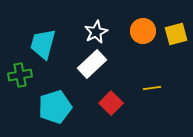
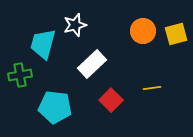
white star: moved 21 px left, 7 px up; rotated 10 degrees clockwise
red square: moved 3 px up
cyan pentagon: rotated 24 degrees clockwise
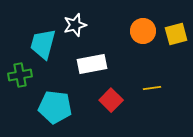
white rectangle: rotated 32 degrees clockwise
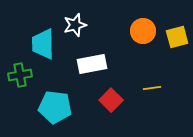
yellow square: moved 1 px right, 3 px down
cyan trapezoid: rotated 16 degrees counterclockwise
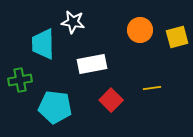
white star: moved 2 px left, 3 px up; rotated 25 degrees clockwise
orange circle: moved 3 px left, 1 px up
green cross: moved 5 px down
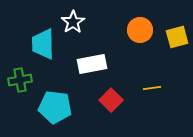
white star: rotated 30 degrees clockwise
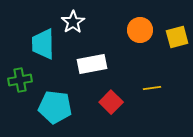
red square: moved 2 px down
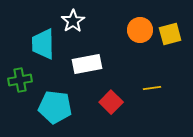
white star: moved 1 px up
yellow square: moved 7 px left, 3 px up
white rectangle: moved 5 px left
